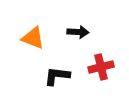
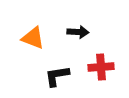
red cross: rotated 10 degrees clockwise
black L-shape: rotated 16 degrees counterclockwise
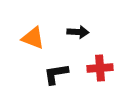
red cross: moved 1 px left, 1 px down
black L-shape: moved 1 px left, 2 px up
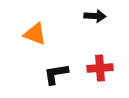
black arrow: moved 17 px right, 16 px up
orange triangle: moved 2 px right, 4 px up
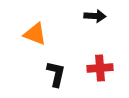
black L-shape: rotated 112 degrees clockwise
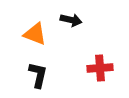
black arrow: moved 24 px left, 4 px down; rotated 10 degrees clockwise
black L-shape: moved 18 px left, 1 px down
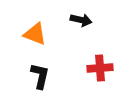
black arrow: moved 10 px right
black L-shape: moved 2 px right, 1 px down
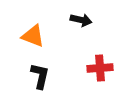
orange triangle: moved 2 px left, 2 px down
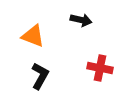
red cross: rotated 15 degrees clockwise
black L-shape: rotated 16 degrees clockwise
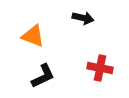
black arrow: moved 2 px right, 2 px up
black L-shape: moved 3 px right; rotated 36 degrees clockwise
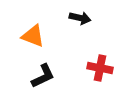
black arrow: moved 3 px left
